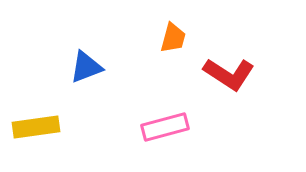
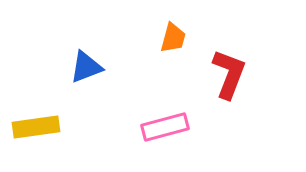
red L-shape: rotated 102 degrees counterclockwise
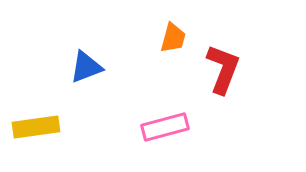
red L-shape: moved 6 px left, 5 px up
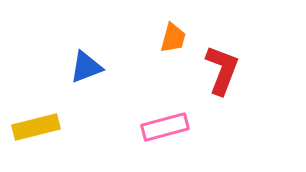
red L-shape: moved 1 px left, 1 px down
yellow rectangle: rotated 6 degrees counterclockwise
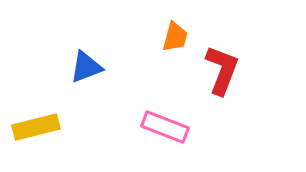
orange trapezoid: moved 2 px right, 1 px up
pink rectangle: rotated 36 degrees clockwise
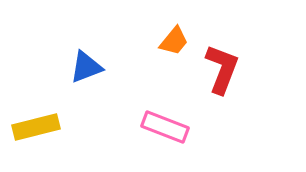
orange trapezoid: moved 1 px left, 4 px down; rotated 24 degrees clockwise
red L-shape: moved 1 px up
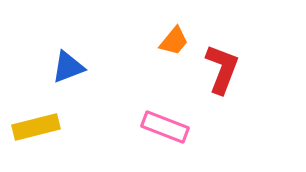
blue triangle: moved 18 px left
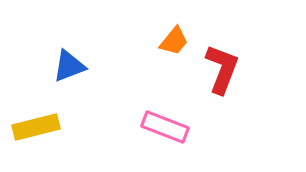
blue triangle: moved 1 px right, 1 px up
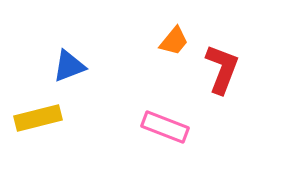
yellow rectangle: moved 2 px right, 9 px up
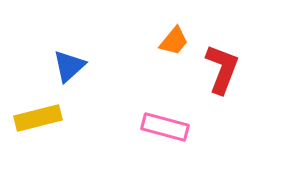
blue triangle: rotated 21 degrees counterclockwise
pink rectangle: rotated 6 degrees counterclockwise
